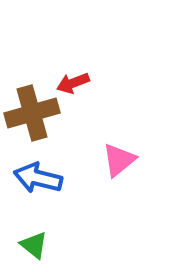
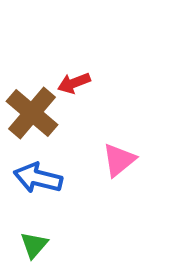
red arrow: moved 1 px right
brown cross: rotated 34 degrees counterclockwise
green triangle: rotated 32 degrees clockwise
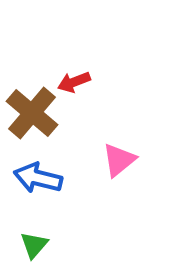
red arrow: moved 1 px up
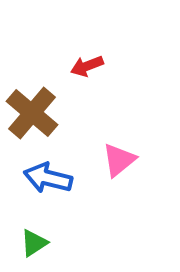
red arrow: moved 13 px right, 16 px up
blue arrow: moved 10 px right
green triangle: moved 2 px up; rotated 16 degrees clockwise
